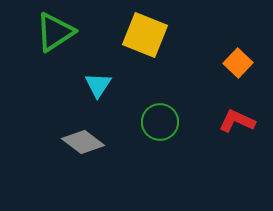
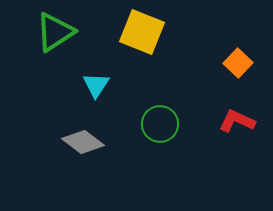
yellow square: moved 3 px left, 3 px up
cyan triangle: moved 2 px left
green circle: moved 2 px down
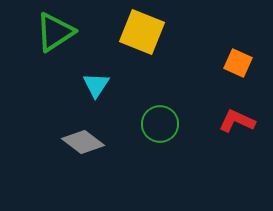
orange square: rotated 20 degrees counterclockwise
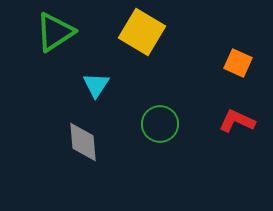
yellow square: rotated 9 degrees clockwise
gray diamond: rotated 48 degrees clockwise
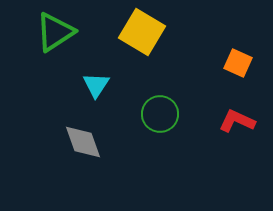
green circle: moved 10 px up
gray diamond: rotated 15 degrees counterclockwise
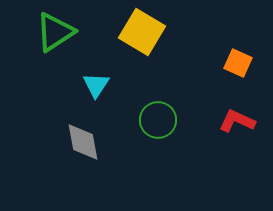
green circle: moved 2 px left, 6 px down
gray diamond: rotated 9 degrees clockwise
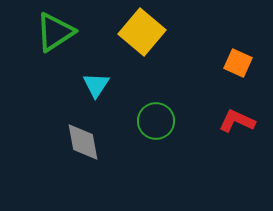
yellow square: rotated 9 degrees clockwise
green circle: moved 2 px left, 1 px down
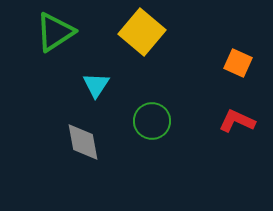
green circle: moved 4 px left
